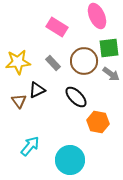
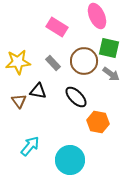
green square: rotated 20 degrees clockwise
black triangle: moved 1 px right, 1 px down; rotated 36 degrees clockwise
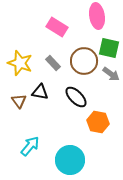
pink ellipse: rotated 15 degrees clockwise
yellow star: moved 2 px right, 1 px down; rotated 25 degrees clockwise
black triangle: moved 2 px right, 1 px down
